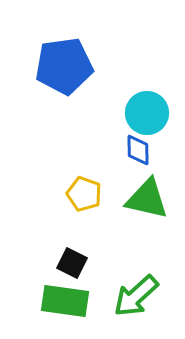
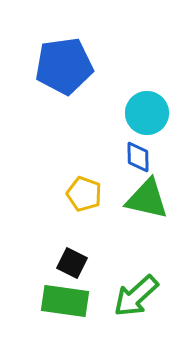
blue diamond: moved 7 px down
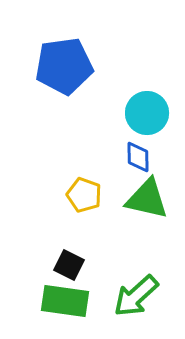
yellow pentagon: moved 1 px down
black square: moved 3 px left, 2 px down
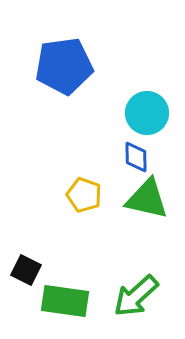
blue diamond: moved 2 px left
black square: moved 43 px left, 5 px down
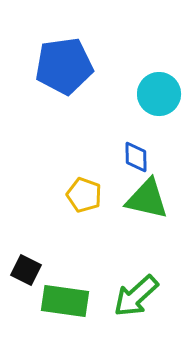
cyan circle: moved 12 px right, 19 px up
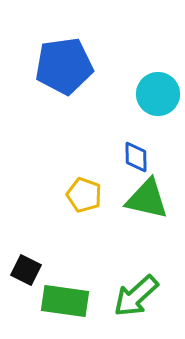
cyan circle: moved 1 px left
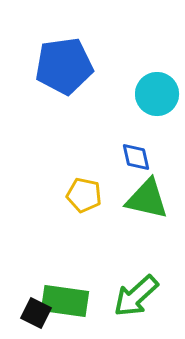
cyan circle: moved 1 px left
blue diamond: rotated 12 degrees counterclockwise
yellow pentagon: rotated 8 degrees counterclockwise
black square: moved 10 px right, 43 px down
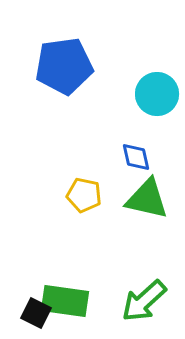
green arrow: moved 8 px right, 5 px down
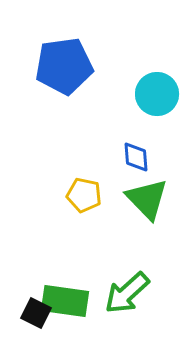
blue diamond: rotated 8 degrees clockwise
green triangle: rotated 33 degrees clockwise
green arrow: moved 17 px left, 8 px up
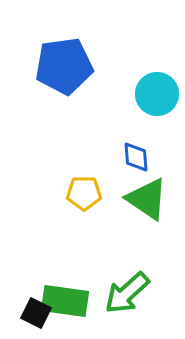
yellow pentagon: moved 2 px up; rotated 12 degrees counterclockwise
green triangle: rotated 12 degrees counterclockwise
